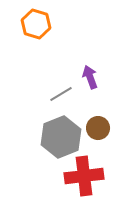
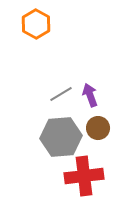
orange hexagon: rotated 12 degrees clockwise
purple arrow: moved 18 px down
gray hexagon: rotated 18 degrees clockwise
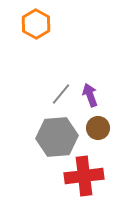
gray line: rotated 20 degrees counterclockwise
gray hexagon: moved 4 px left
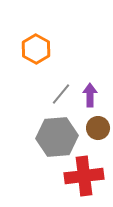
orange hexagon: moved 25 px down
purple arrow: rotated 20 degrees clockwise
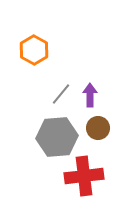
orange hexagon: moved 2 px left, 1 px down
